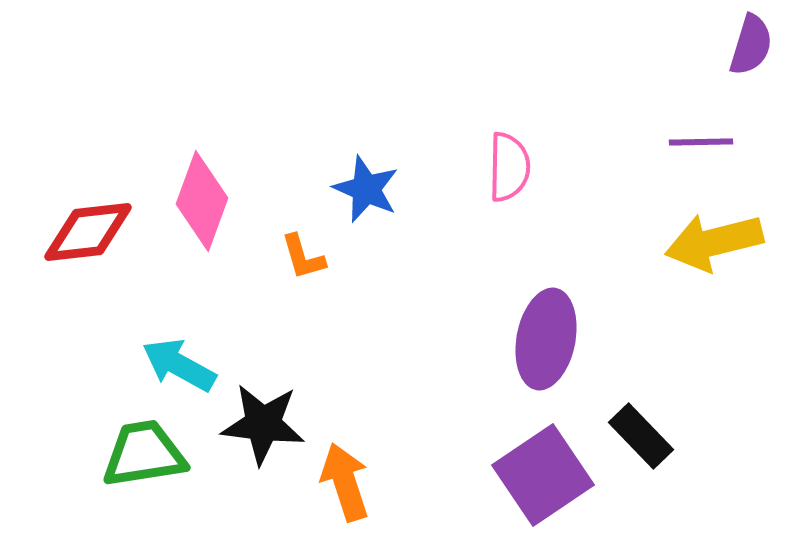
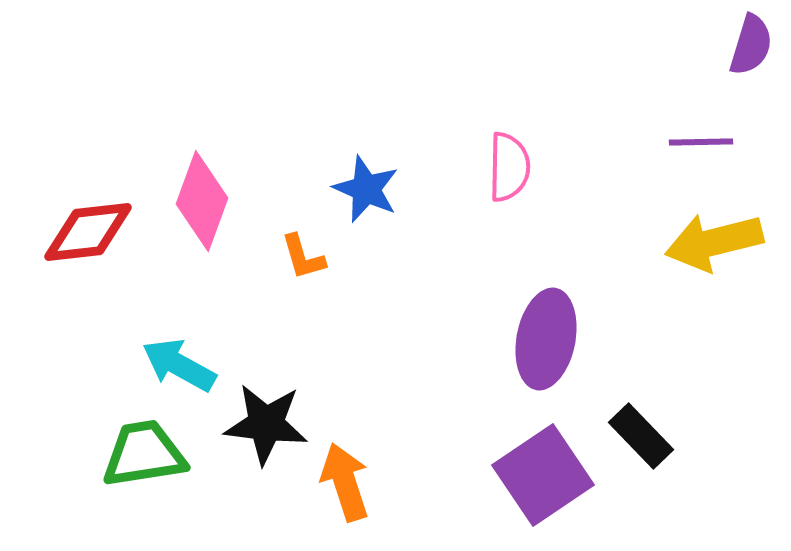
black star: moved 3 px right
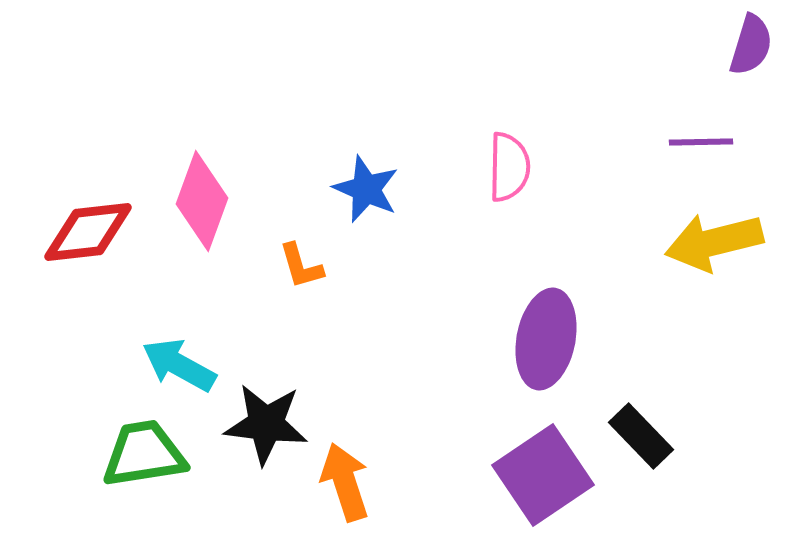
orange L-shape: moved 2 px left, 9 px down
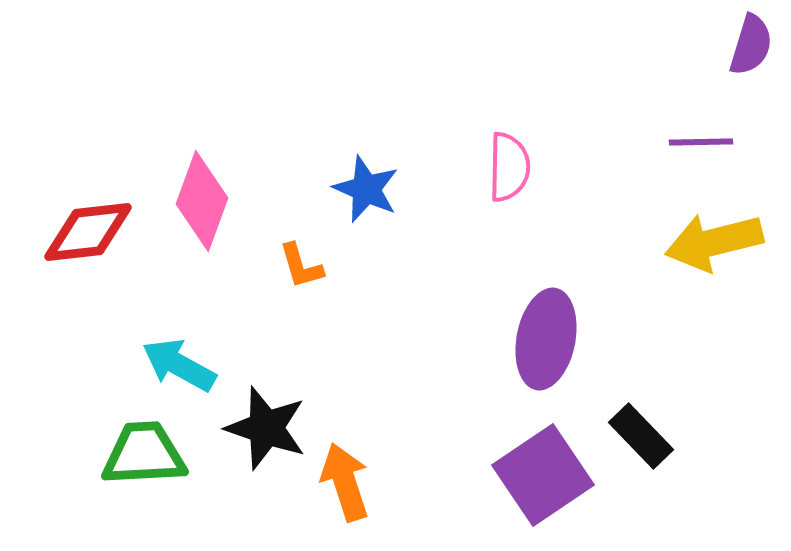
black star: moved 4 px down; rotated 12 degrees clockwise
green trapezoid: rotated 6 degrees clockwise
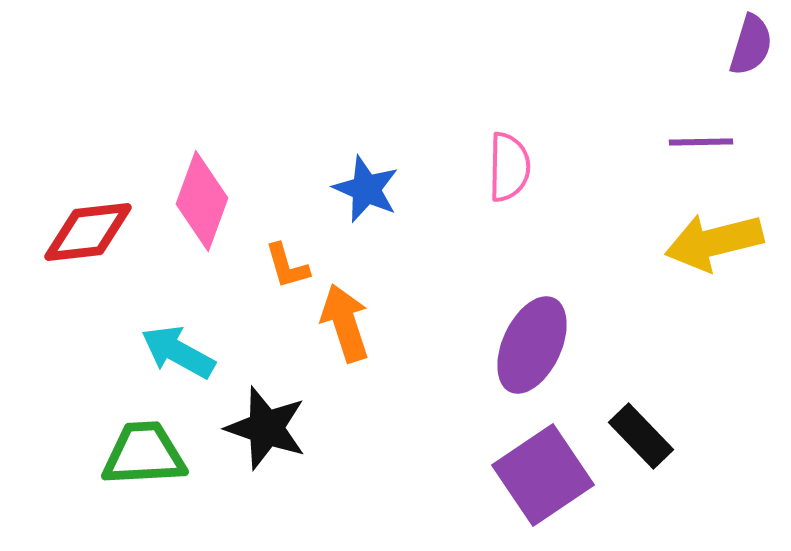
orange L-shape: moved 14 px left
purple ellipse: moved 14 px left, 6 px down; rotated 14 degrees clockwise
cyan arrow: moved 1 px left, 13 px up
orange arrow: moved 159 px up
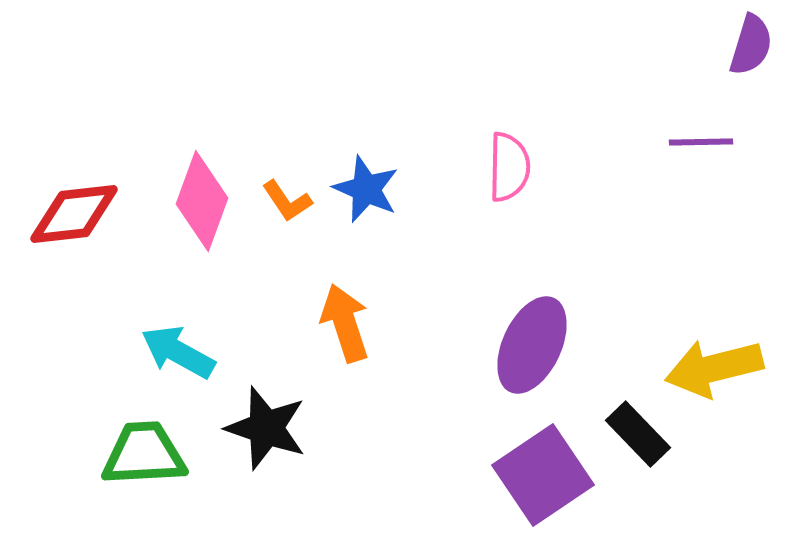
red diamond: moved 14 px left, 18 px up
yellow arrow: moved 126 px down
orange L-shape: moved 65 px up; rotated 18 degrees counterclockwise
black rectangle: moved 3 px left, 2 px up
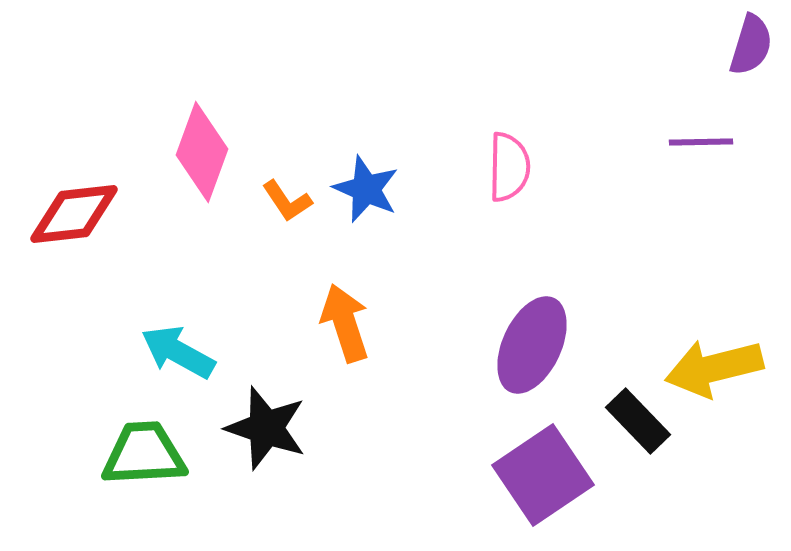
pink diamond: moved 49 px up
black rectangle: moved 13 px up
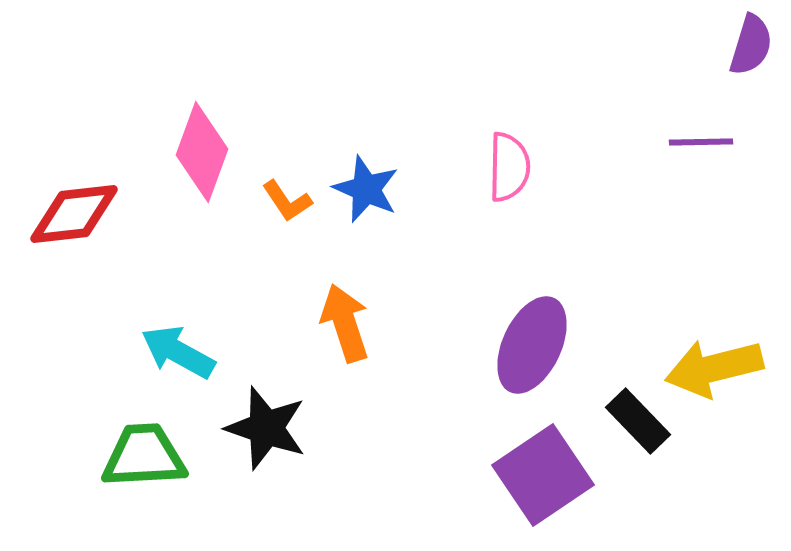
green trapezoid: moved 2 px down
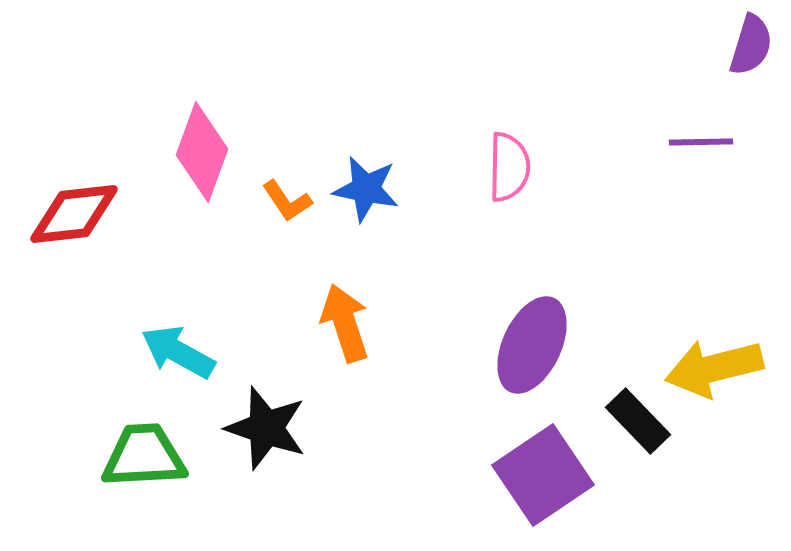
blue star: rotated 12 degrees counterclockwise
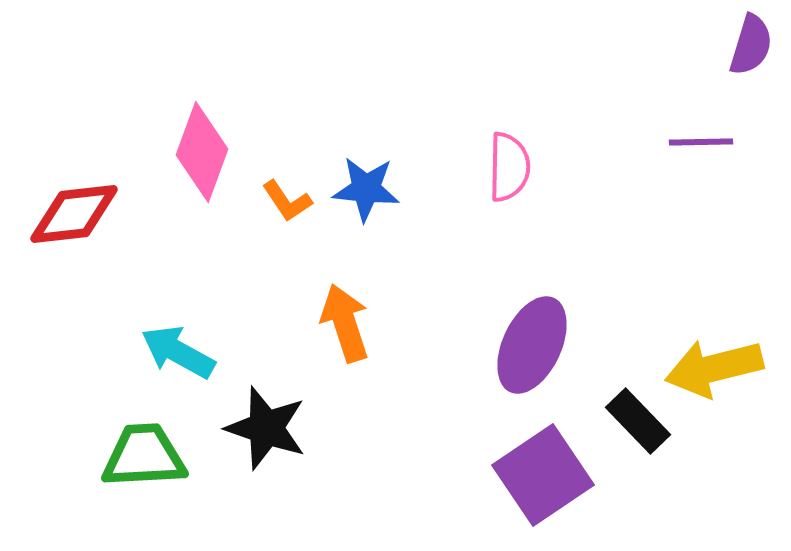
blue star: rotated 6 degrees counterclockwise
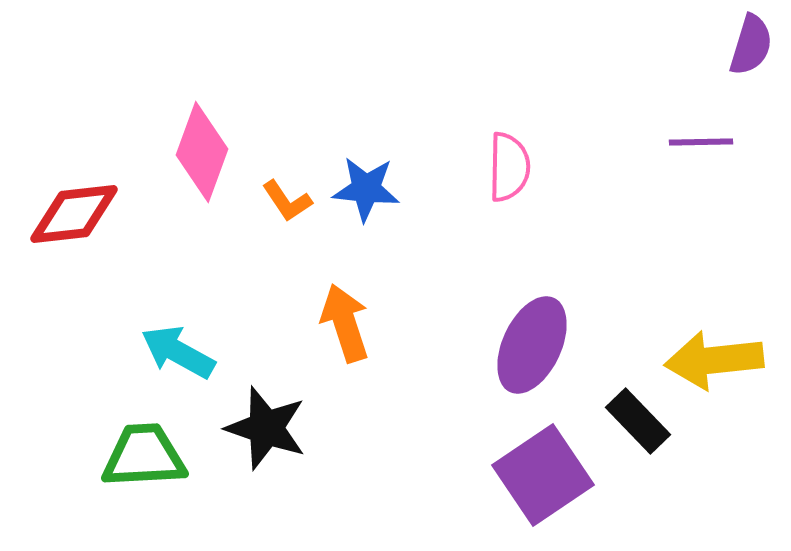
yellow arrow: moved 8 px up; rotated 8 degrees clockwise
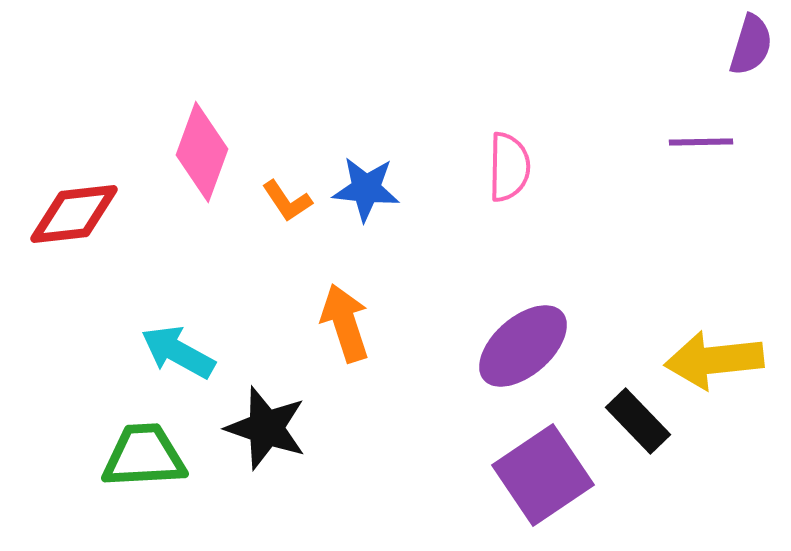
purple ellipse: moved 9 px left, 1 px down; rotated 24 degrees clockwise
